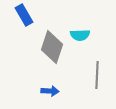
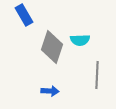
cyan semicircle: moved 5 px down
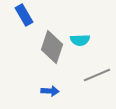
gray line: rotated 64 degrees clockwise
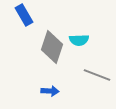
cyan semicircle: moved 1 px left
gray line: rotated 44 degrees clockwise
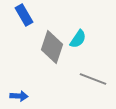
cyan semicircle: moved 1 px left, 1 px up; rotated 54 degrees counterclockwise
gray line: moved 4 px left, 4 px down
blue arrow: moved 31 px left, 5 px down
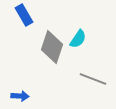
blue arrow: moved 1 px right
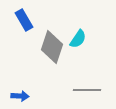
blue rectangle: moved 5 px down
gray line: moved 6 px left, 11 px down; rotated 20 degrees counterclockwise
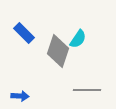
blue rectangle: moved 13 px down; rotated 15 degrees counterclockwise
gray diamond: moved 6 px right, 4 px down
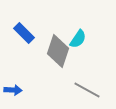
gray line: rotated 28 degrees clockwise
blue arrow: moved 7 px left, 6 px up
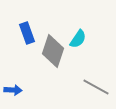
blue rectangle: moved 3 px right; rotated 25 degrees clockwise
gray diamond: moved 5 px left
gray line: moved 9 px right, 3 px up
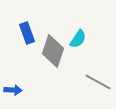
gray line: moved 2 px right, 5 px up
